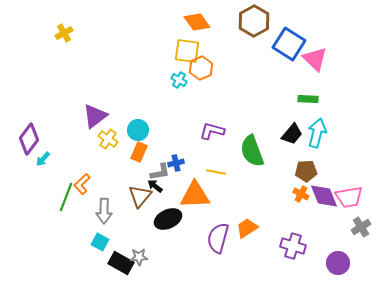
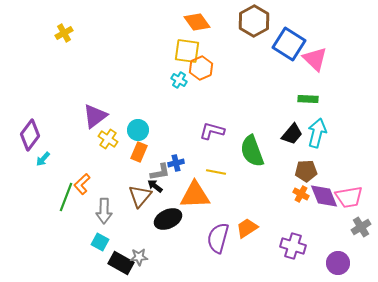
purple diamond at (29, 139): moved 1 px right, 4 px up
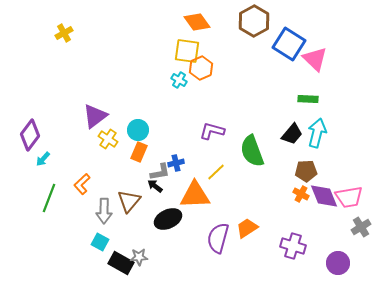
yellow line at (216, 172): rotated 54 degrees counterclockwise
brown triangle at (140, 196): moved 11 px left, 5 px down
green line at (66, 197): moved 17 px left, 1 px down
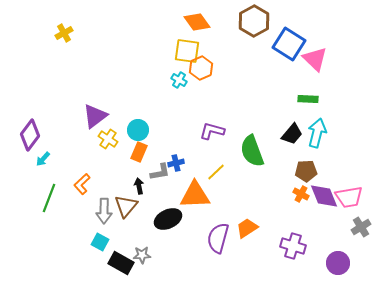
black arrow at (155, 186): moved 16 px left; rotated 42 degrees clockwise
brown triangle at (129, 201): moved 3 px left, 5 px down
gray star at (139, 257): moved 3 px right, 2 px up
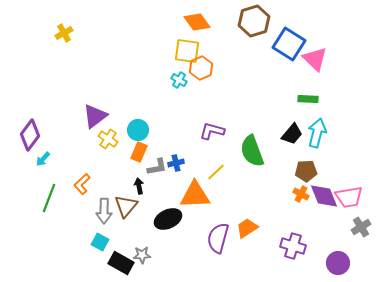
brown hexagon at (254, 21): rotated 12 degrees clockwise
gray L-shape at (160, 172): moved 3 px left, 5 px up
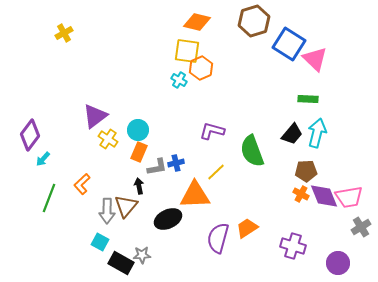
orange diamond at (197, 22): rotated 40 degrees counterclockwise
gray arrow at (104, 211): moved 3 px right
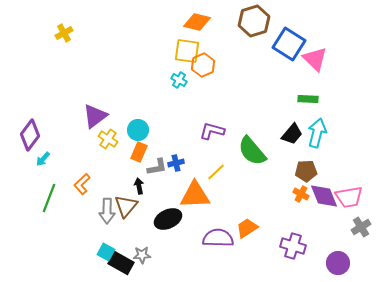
orange hexagon at (201, 68): moved 2 px right, 3 px up
green semicircle at (252, 151): rotated 20 degrees counterclockwise
purple semicircle at (218, 238): rotated 76 degrees clockwise
cyan square at (100, 242): moved 6 px right, 10 px down
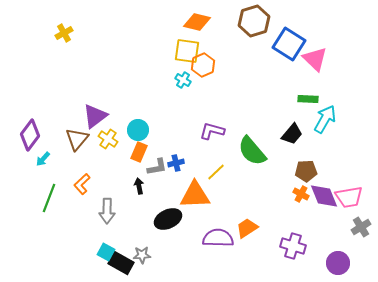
cyan cross at (179, 80): moved 4 px right
cyan arrow at (317, 133): moved 8 px right, 14 px up; rotated 16 degrees clockwise
brown triangle at (126, 206): moved 49 px left, 67 px up
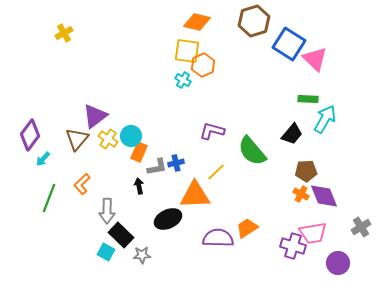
cyan circle at (138, 130): moved 7 px left, 6 px down
pink trapezoid at (349, 197): moved 36 px left, 36 px down
black rectangle at (121, 263): moved 28 px up; rotated 15 degrees clockwise
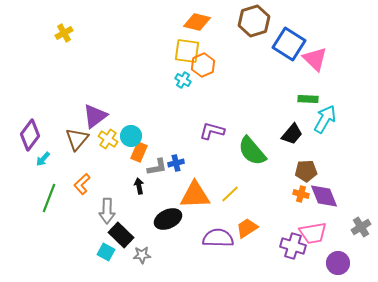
yellow line at (216, 172): moved 14 px right, 22 px down
orange cross at (301, 194): rotated 14 degrees counterclockwise
